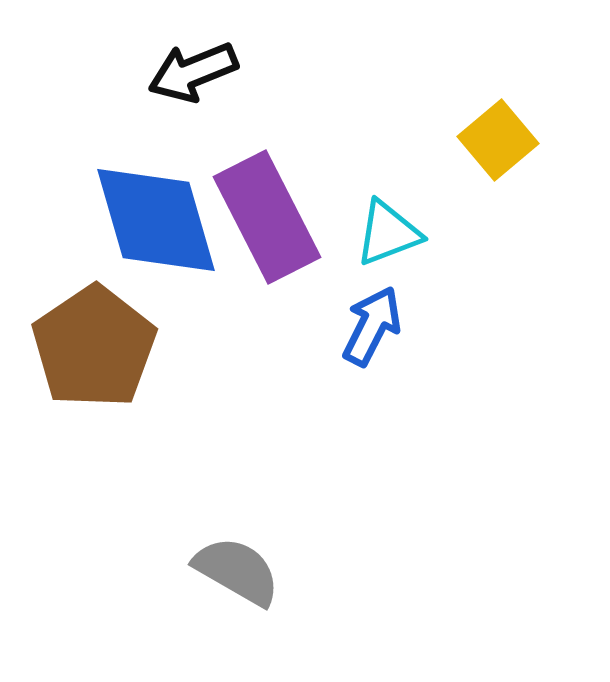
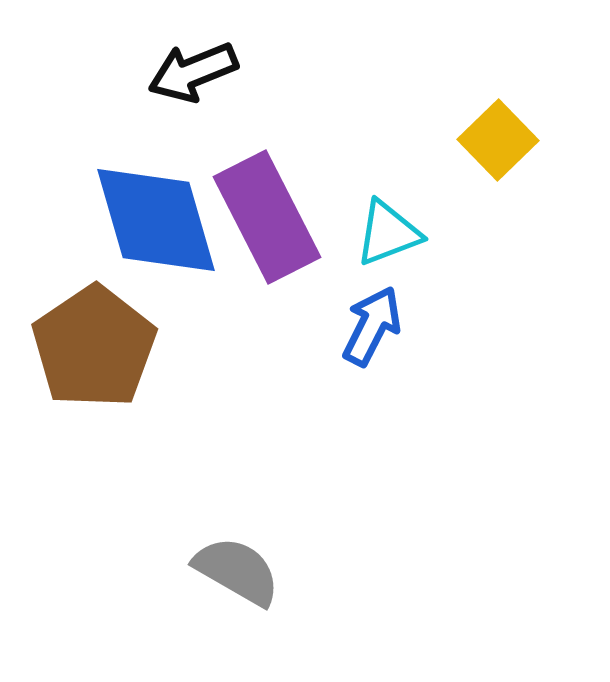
yellow square: rotated 4 degrees counterclockwise
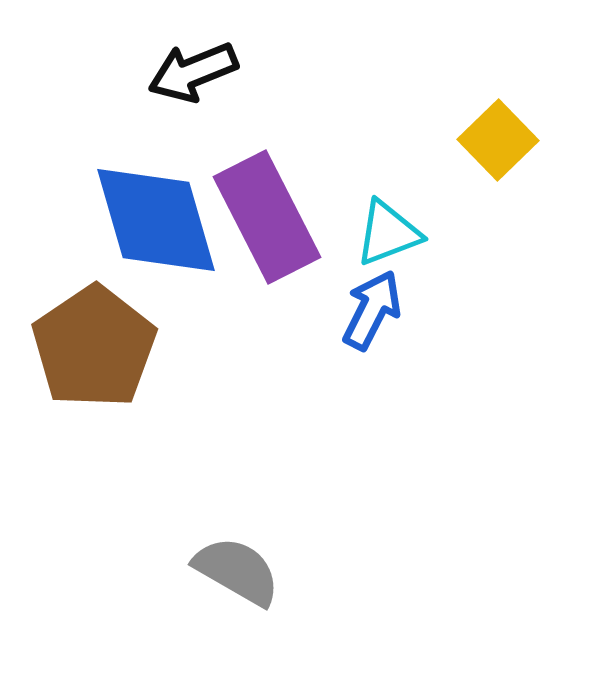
blue arrow: moved 16 px up
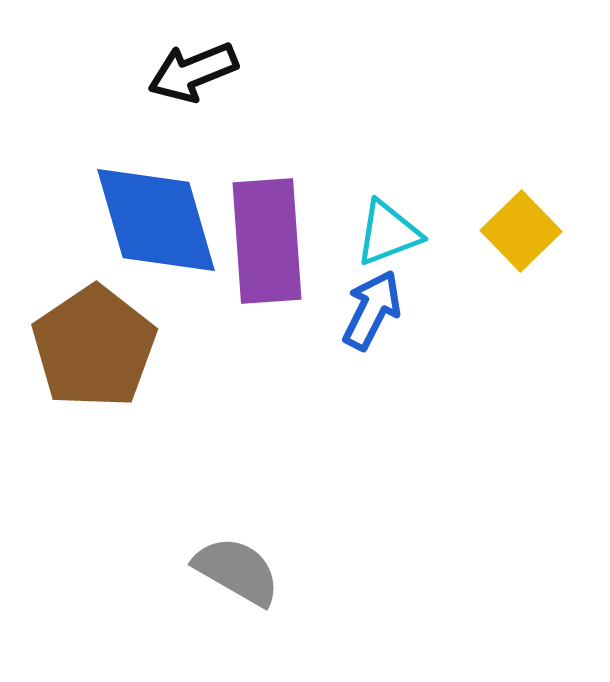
yellow square: moved 23 px right, 91 px down
purple rectangle: moved 24 px down; rotated 23 degrees clockwise
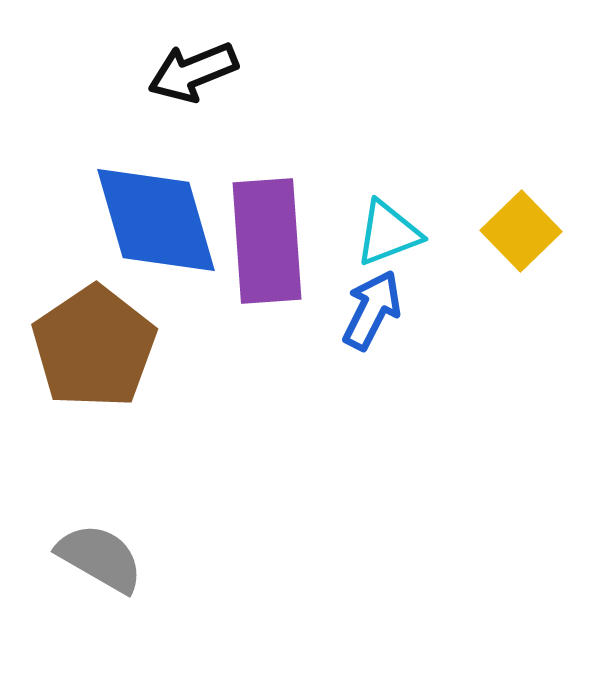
gray semicircle: moved 137 px left, 13 px up
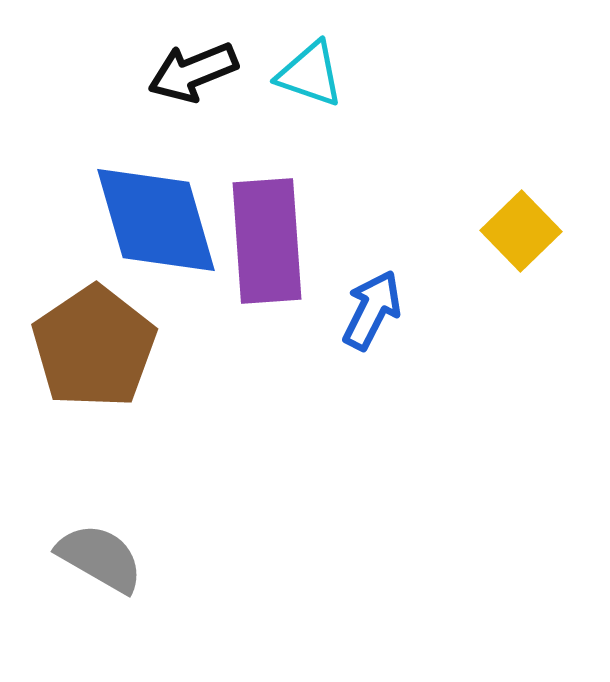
cyan triangle: moved 78 px left, 159 px up; rotated 40 degrees clockwise
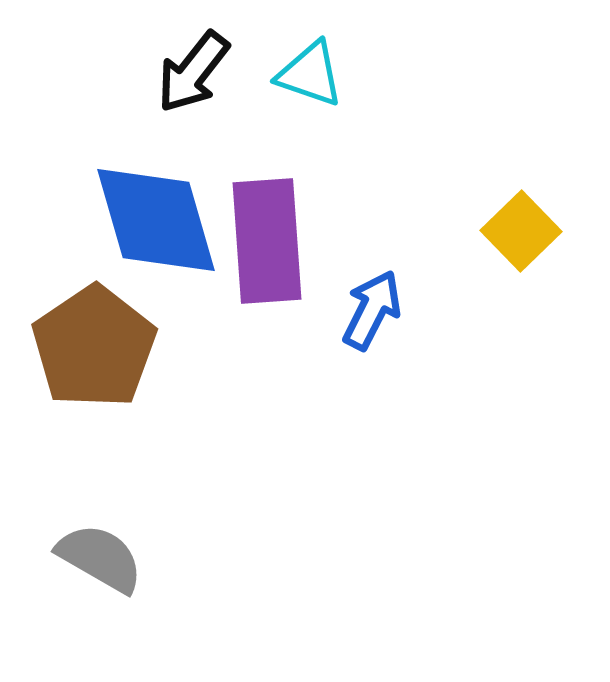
black arrow: rotated 30 degrees counterclockwise
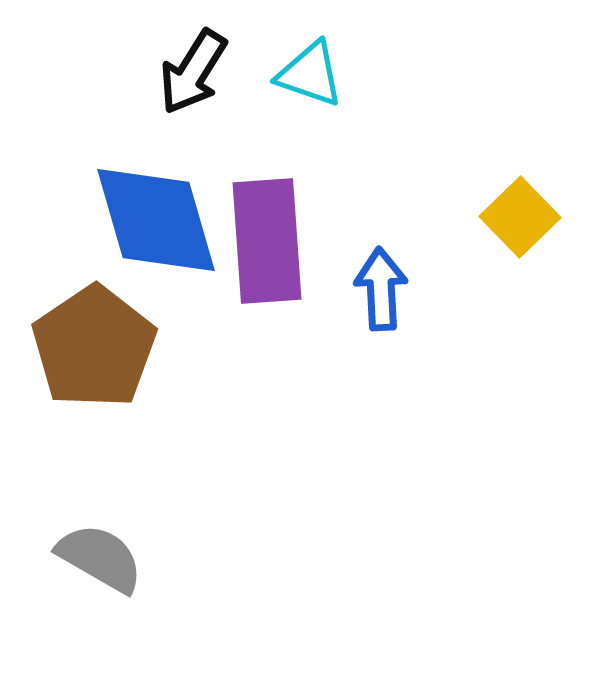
black arrow: rotated 6 degrees counterclockwise
yellow square: moved 1 px left, 14 px up
blue arrow: moved 9 px right, 21 px up; rotated 30 degrees counterclockwise
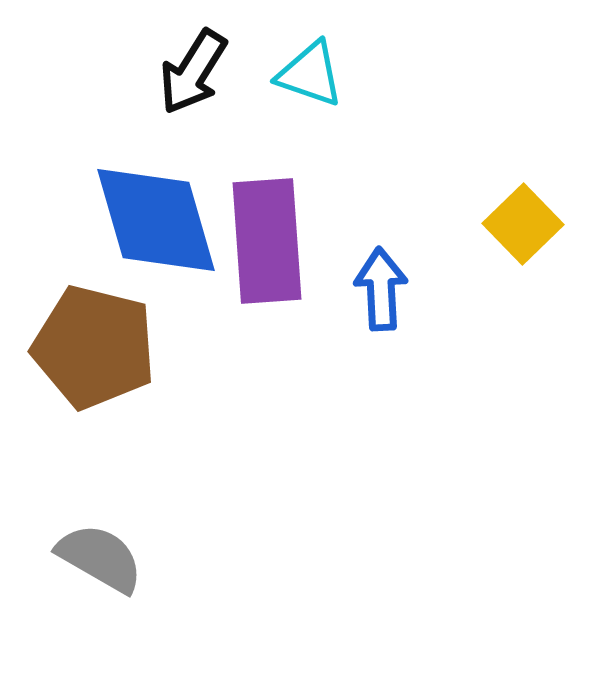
yellow square: moved 3 px right, 7 px down
brown pentagon: rotated 24 degrees counterclockwise
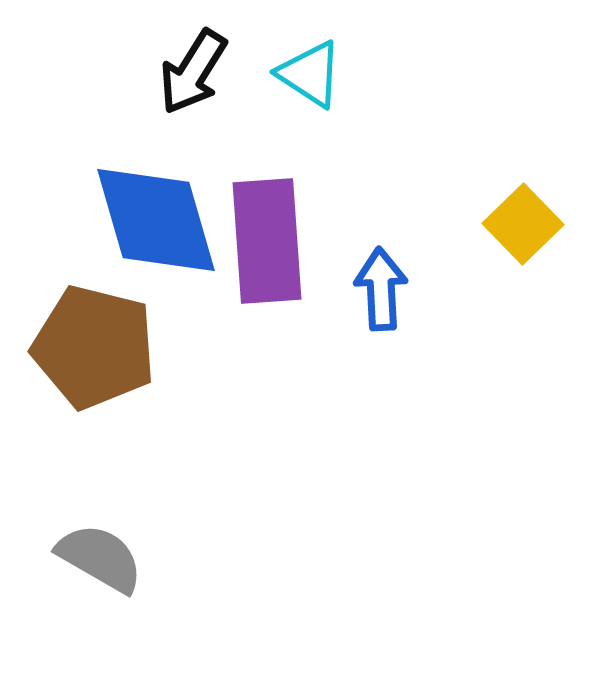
cyan triangle: rotated 14 degrees clockwise
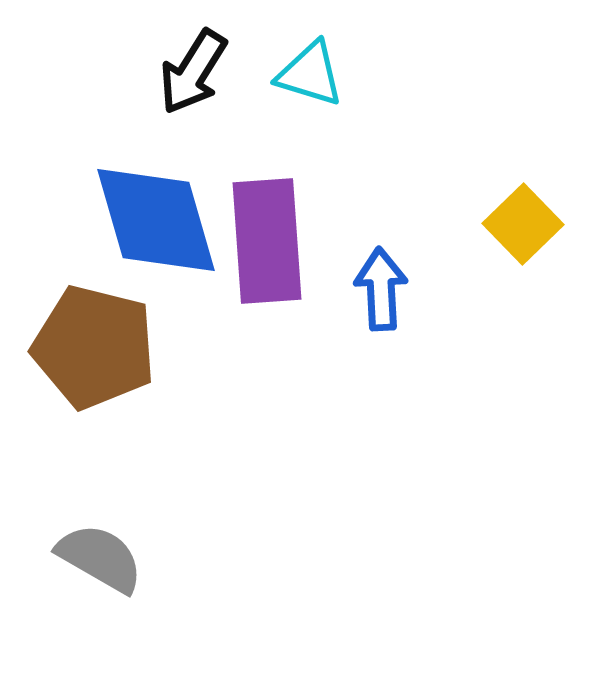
cyan triangle: rotated 16 degrees counterclockwise
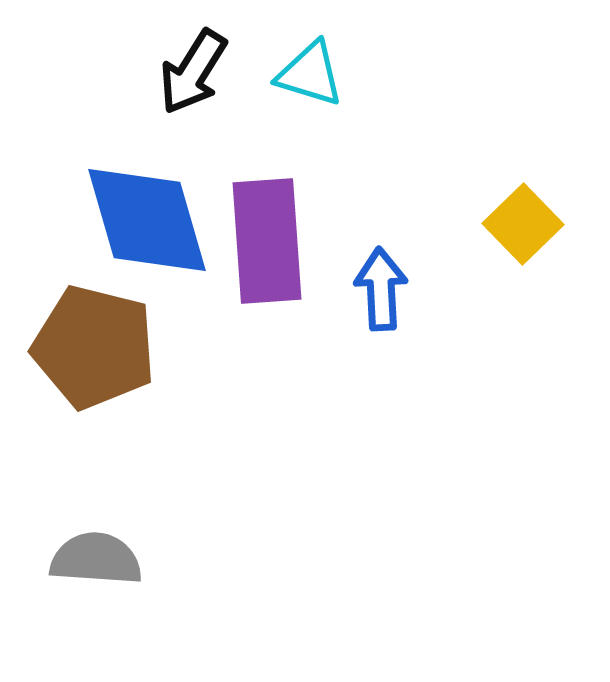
blue diamond: moved 9 px left
gray semicircle: moved 4 px left, 1 px down; rotated 26 degrees counterclockwise
